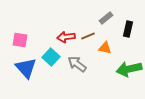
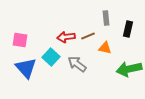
gray rectangle: rotated 56 degrees counterclockwise
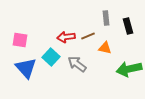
black rectangle: moved 3 px up; rotated 28 degrees counterclockwise
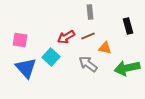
gray rectangle: moved 16 px left, 6 px up
red arrow: rotated 24 degrees counterclockwise
gray arrow: moved 11 px right
green arrow: moved 2 px left, 1 px up
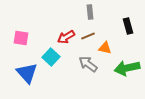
pink square: moved 1 px right, 2 px up
blue triangle: moved 1 px right, 5 px down
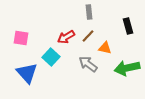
gray rectangle: moved 1 px left
brown line: rotated 24 degrees counterclockwise
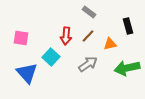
gray rectangle: rotated 48 degrees counterclockwise
red arrow: moved 1 px up; rotated 54 degrees counterclockwise
orange triangle: moved 5 px right, 4 px up; rotated 24 degrees counterclockwise
gray arrow: rotated 108 degrees clockwise
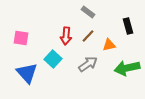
gray rectangle: moved 1 px left
orange triangle: moved 1 px left, 1 px down
cyan square: moved 2 px right, 2 px down
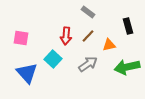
green arrow: moved 1 px up
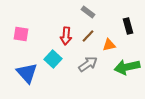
pink square: moved 4 px up
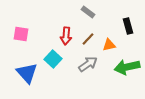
brown line: moved 3 px down
